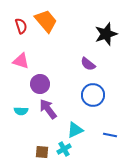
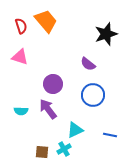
pink triangle: moved 1 px left, 4 px up
purple circle: moved 13 px right
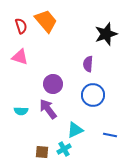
purple semicircle: rotated 56 degrees clockwise
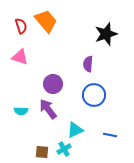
blue circle: moved 1 px right
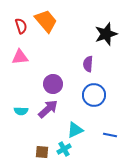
pink triangle: rotated 24 degrees counterclockwise
purple arrow: rotated 85 degrees clockwise
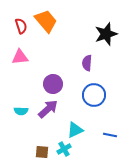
purple semicircle: moved 1 px left, 1 px up
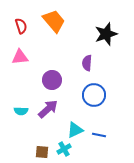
orange trapezoid: moved 8 px right
purple circle: moved 1 px left, 4 px up
blue line: moved 11 px left
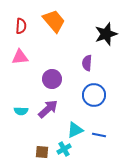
red semicircle: rotated 21 degrees clockwise
purple circle: moved 1 px up
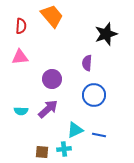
orange trapezoid: moved 2 px left, 5 px up
cyan cross: rotated 24 degrees clockwise
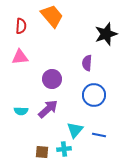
cyan triangle: rotated 24 degrees counterclockwise
